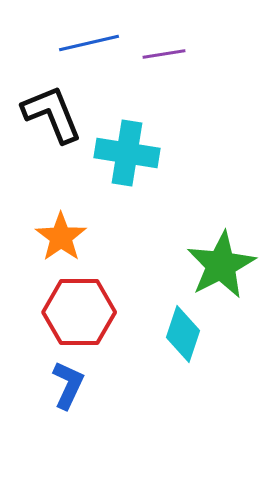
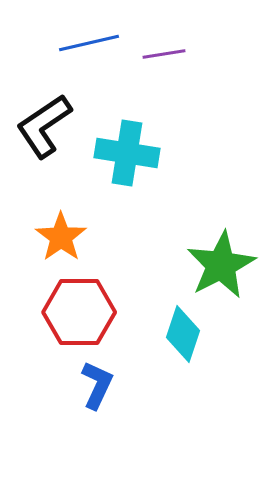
black L-shape: moved 8 px left, 12 px down; rotated 102 degrees counterclockwise
blue L-shape: moved 29 px right
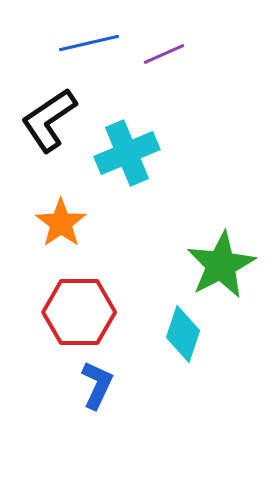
purple line: rotated 15 degrees counterclockwise
black L-shape: moved 5 px right, 6 px up
cyan cross: rotated 32 degrees counterclockwise
orange star: moved 14 px up
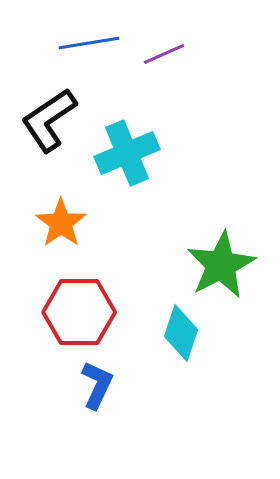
blue line: rotated 4 degrees clockwise
cyan diamond: moved 2 px left, 1 px up
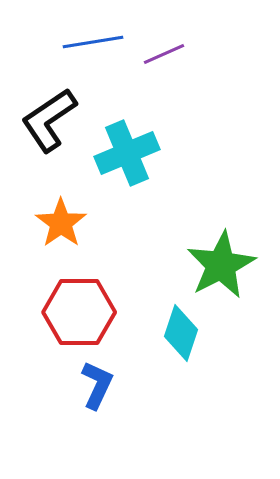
blue line: moved 4 px right, 1 px up
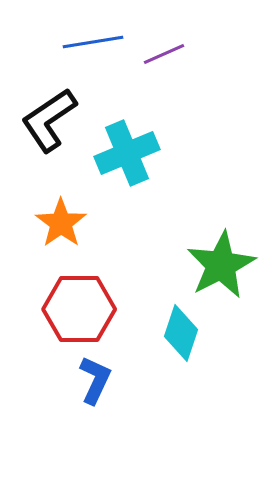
red hexagon: moved 3 px up
blue L-shape: moved 2 px left, 5 px up
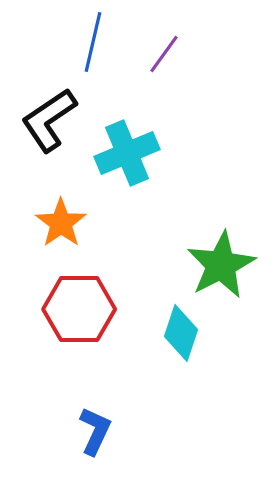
blue line: rotated 68 degrees counterclockwise
purple line: rotated 30 degrees counterclockwise
blue L-shape: moved 51 px down
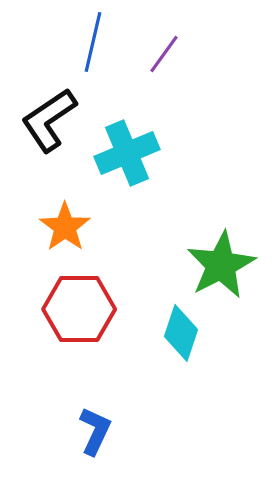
orange star: moved 4 px right, 4 px down
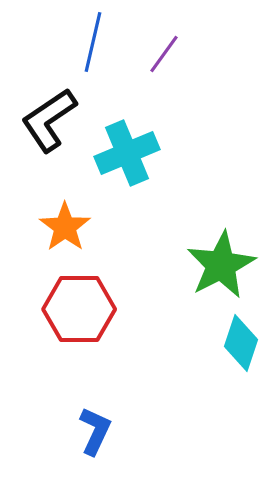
cyan diamond: moved 60 px right, 10 px down
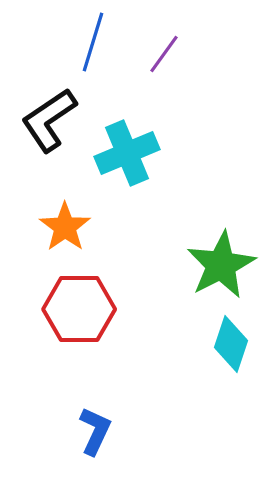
blue line: rotated 4 degrees clockwise
cyan diamond: moved 10 px left, 1 px down
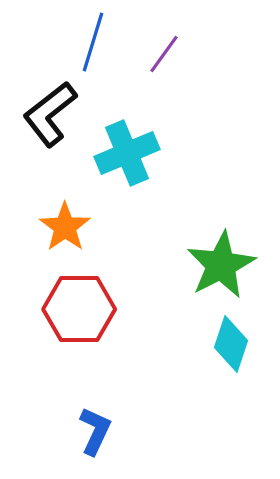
black L-shape: moved 1 px right, 6 px up; rotated 4 degrees counterclockwise
